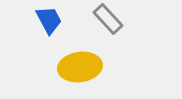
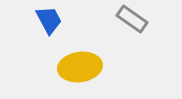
gray rectangle: moved 24 px right; rotated 12 degrees counterclockwise
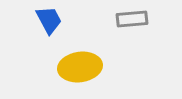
gray rectangle: rotated 40 degrees counterclockwise
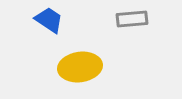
blue trapezoid: rotated 28 degrees counterclockwise
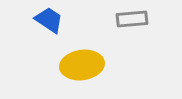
yellow ellipse: moved 2 px right, 2 px up
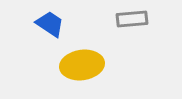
blue trapezoid: moved 1 px right, 4 px down
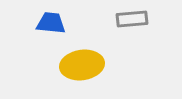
blue trapezoid: moved 1 px right, 1 px up; rotated 28 degrees counterclockwise
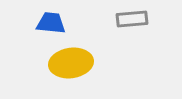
yellow ellipse: moved 11 px left, 2 px up
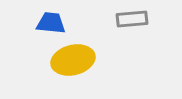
yellow ellipse: moved 2 px right, 3 px up; rotated 6 degrees counterclockwise
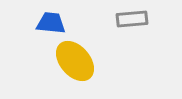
yellow ellipse: moved 2 px right, 1 px down; rotated 63 degrees clockwise
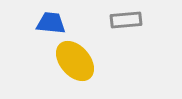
gray rectangle: moved 6 px left, 1 px down
